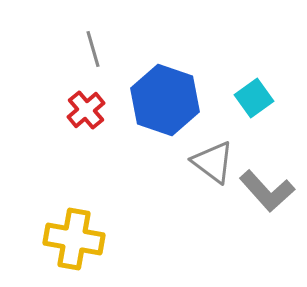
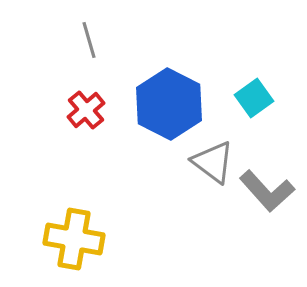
gray line: moved 4 px left, 9 px up
blue hexagon: moved 4 px right, 4 px down; rotated 8 degrees clockwise
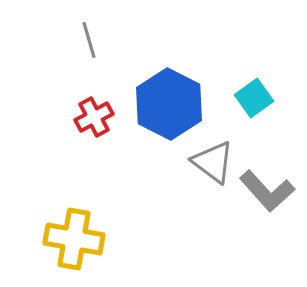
red cross: moved 8 px right, 7 px down; rotated 12 degrees clockwise
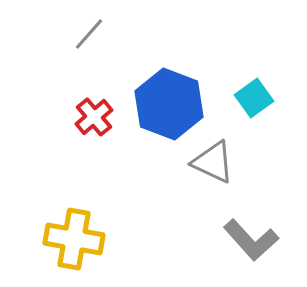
gray line: moved 6 px up; rotated 57 degrees clockwise
blue hexagon: rotated 6 degrees counterclockwise
red cross: rotated 12 degrees counterclockwise
gray triangle: rotated 12 degrees counterclockwise
gray L-shape: moved 16 px left, 49 px down
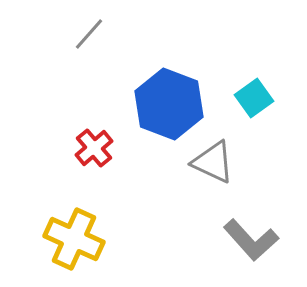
red cross: moved 31 px down
yellow cross: rotated 14 degrees clockwise
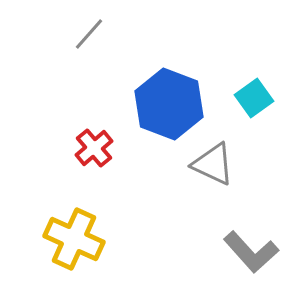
gray triangle: moved 2 px down
gray L-shape: moved 12 px down
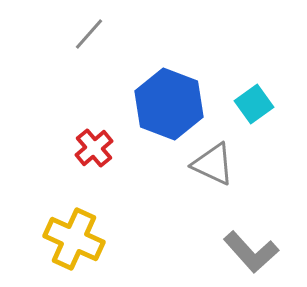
cyan square: moved 6 px down
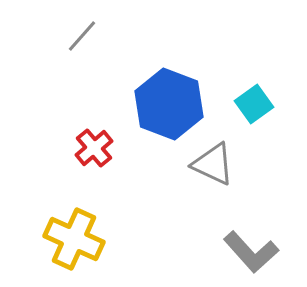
gray line: moved 7 px left, 2 px down
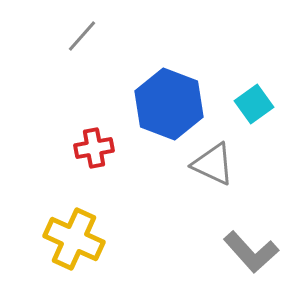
red cross: rotated 30 degrees clockwise
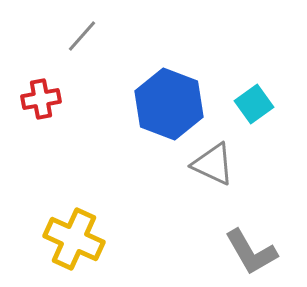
red cross: moved 53 px left, 49 px up
gray L-shape: rotated 12 degrees clockwise
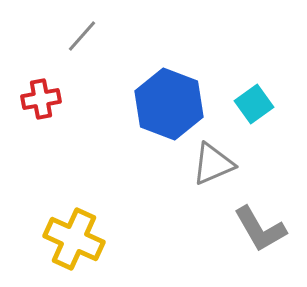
gray triangle: rotated 48 degrees counterclockwise
gray L-shape: moved 9 px right, 23 px up
